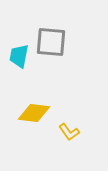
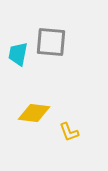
cyan trapezoid: moved 1 px left, 2 px up
yellow L-shape: rotated 15 degrees clockwise
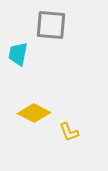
gray square: moved 17 px up
yellow diamond: rotated 20 degrees clockwise
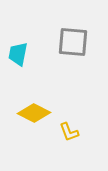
gray square: moved 22 px right, 17 px down
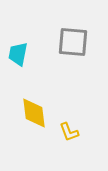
yellow diamond: rotated 56 degrees clockwise
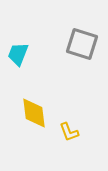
gray square: moved 9 px right, 2 px down; rotated 12 degrees clockwise
cyan trapezoid: rotated 10 degrees clockwise
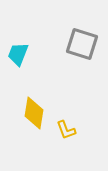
yellow diamond: rotated 16 degrees clockwise
yellow L-shape: moved 3 px left, 2 px up
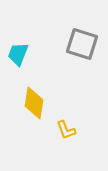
yellow diamond: moved 10 px up
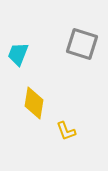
yellow L-shape: moved 1 px down
